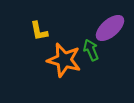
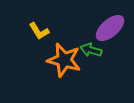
yellow L-shape: rotated 20 degrees counterclockwise
green arrow: rotated 50 degrees counterclockwise
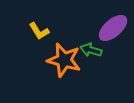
purple ellipse: moved 3 px right
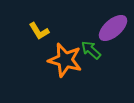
green arrow: rotated 25 degrees clockwise
orange star: moved 1 px right
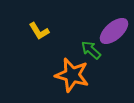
purple ellipse: moved 1 px right, 3 px down
orange star: moved 7 px right, 15 px down
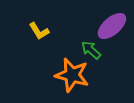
purple ellipse: moved 2 px left, 5 px up
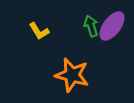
purple ellipse: rotated 12 degrees counterclockwise
green arrow: moved 24 px up; rotated 30 degrees clockwise
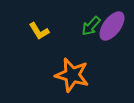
green arrow: rotated 120 degrees counterclockwise
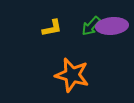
purple ellipse: rotated 48 degrees clockwise
yellow L-shape: moved 13 px right, 3 px up; rotated 70 degrees counterclockwise
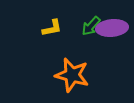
purple ellipse: moved 2 px down
